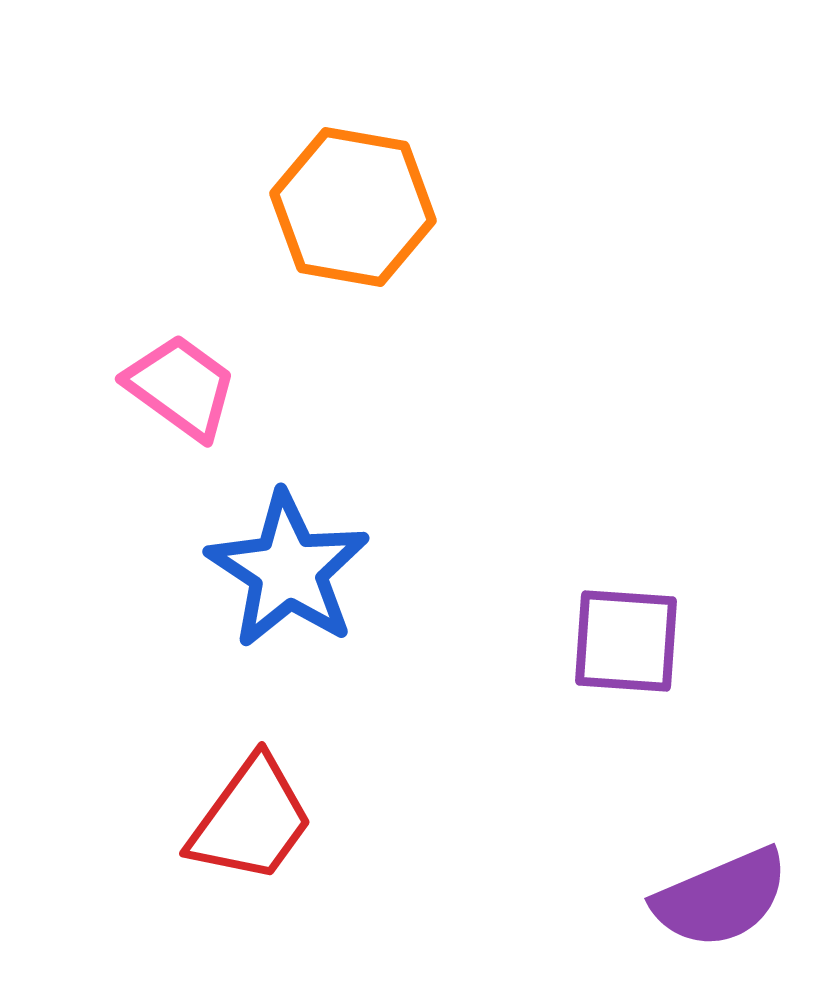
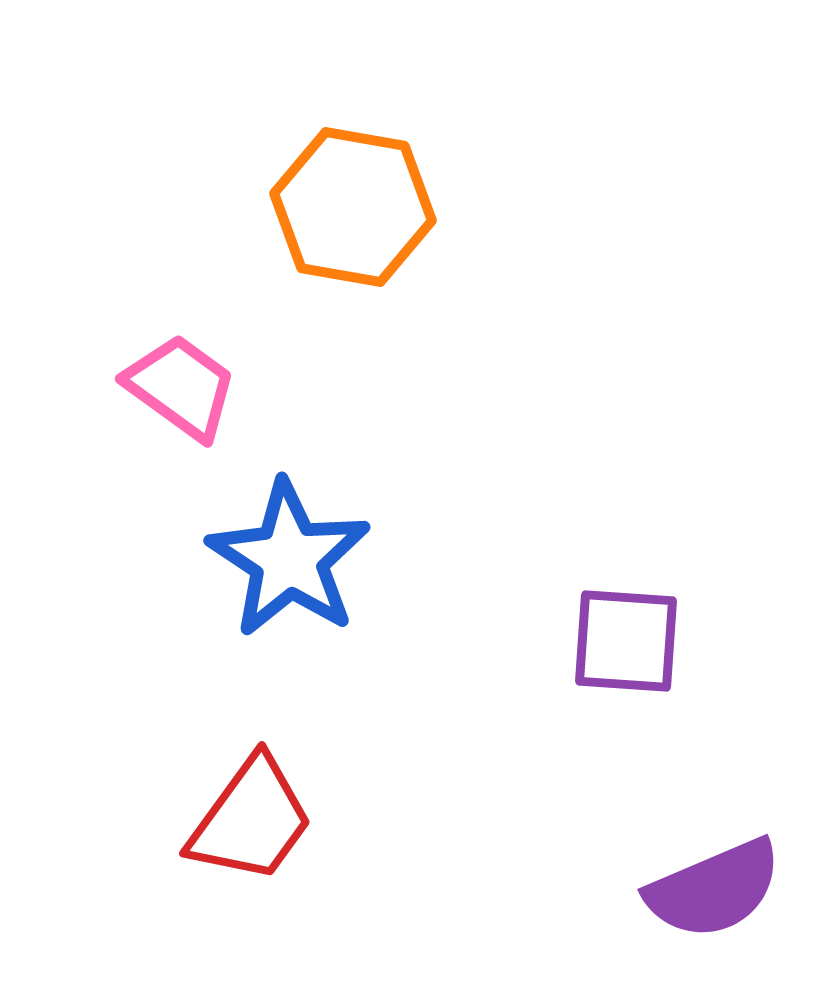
blue star: moved 1 px right, 11 px up
purple semicircle: moved 7 px left, 9 px up
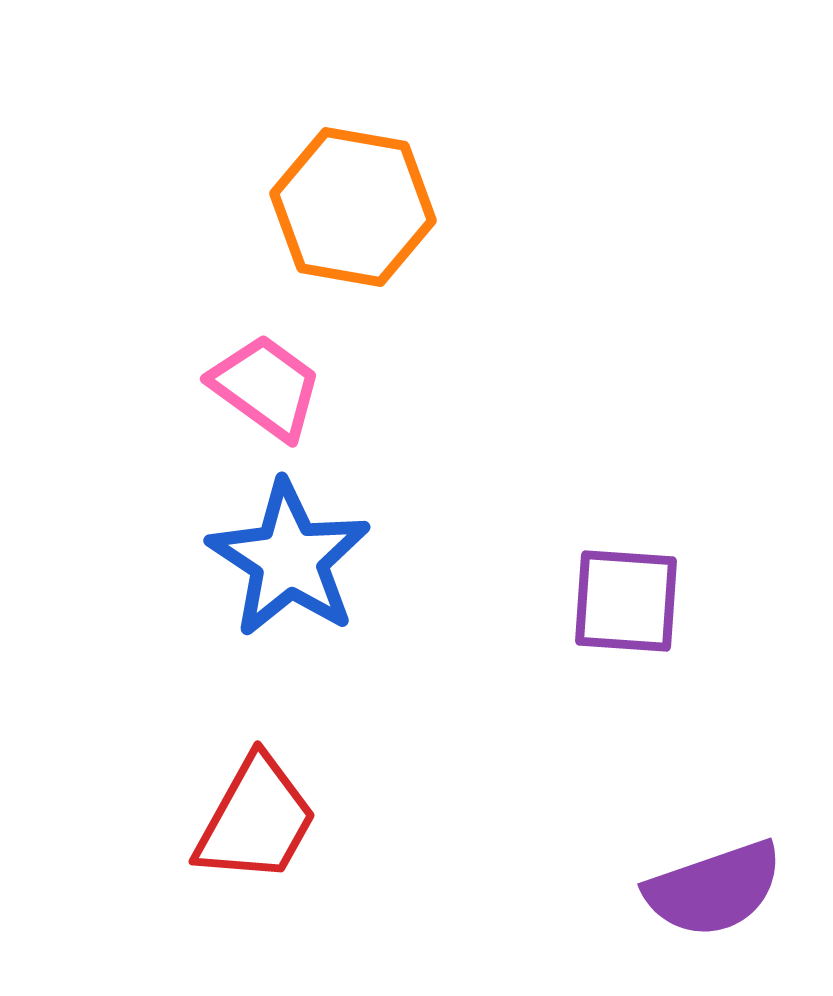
pink trapezoid: moved 85 px right
purple square: moved 40 px up
red trapezoid: moved 5 px right; rotated 7 degrees counterclockwise
purple semicircle: rotated 4 degrees clockwise
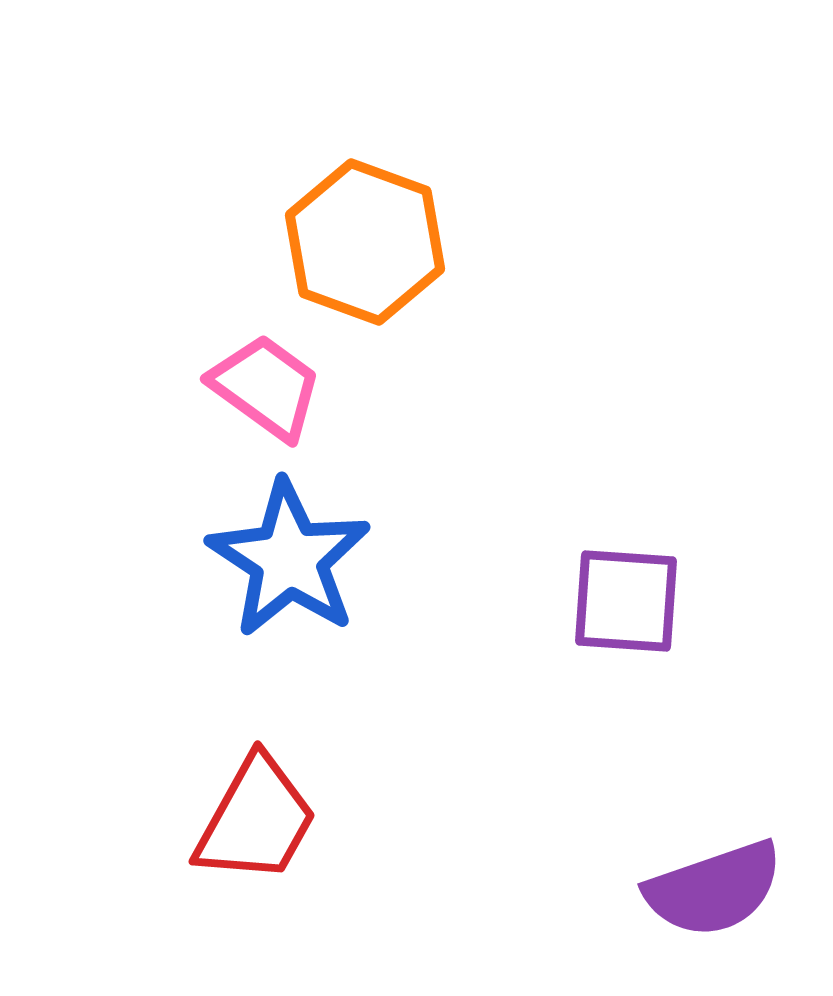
orange hexagon: moved 12 px right, 35 px down; rotated 10 degrees clockwise
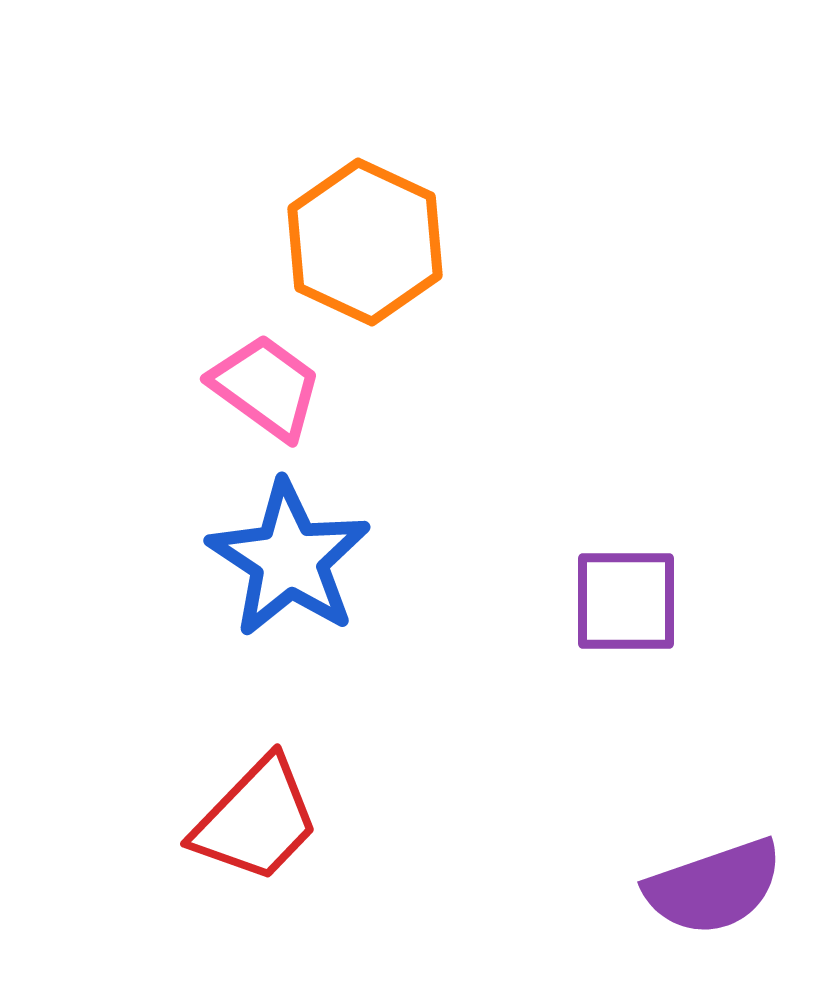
orange hexagon: rotated 5 degrees clockwise
purple square: rotated 4 degrees counterclockwise
red trapezoid: rotated 15 degrees clockwise
purple semicircle: moved 2 px up
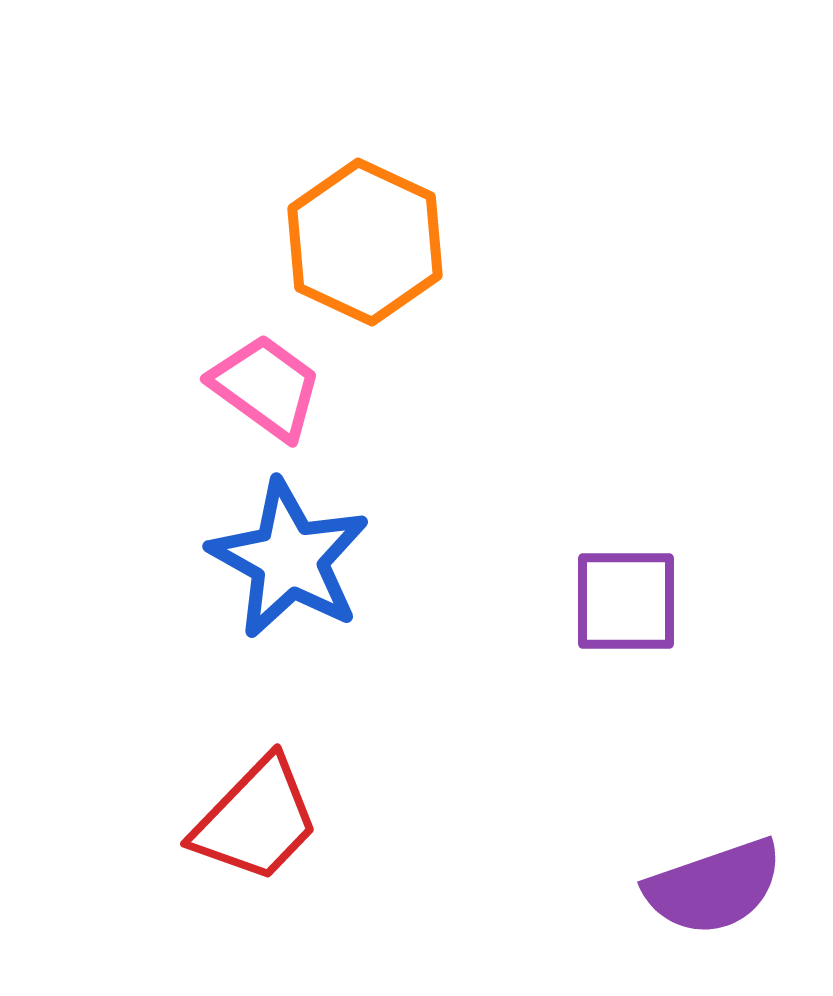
blue star: rotated 4 degrees counterclockwise
